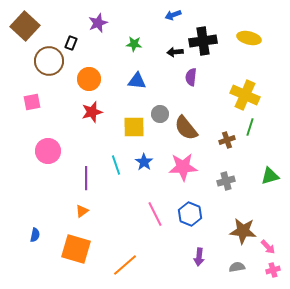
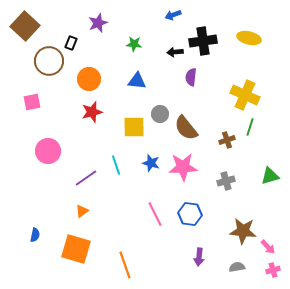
blue star: moved 7 px right, 1 px down; rotated 18 degrees counterclockwise
purple line: rotated 55 degrees clockwise
blue hexagon: rotated 15 degrees counterclockwise
orange line: rotated 68 degrees counterclockwise
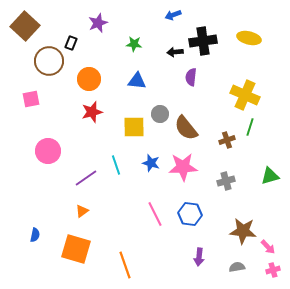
pink square: moved 1 px left, 3 px up
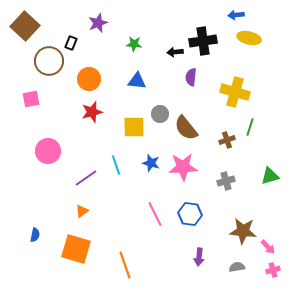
blue arrow: moved 63 px right; rotated 14 degrees clockwise
yellow cross: moved 10 px left, 3 px up; rotated 8 degrees counterclockwise
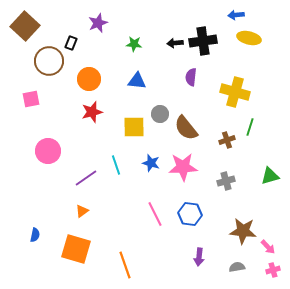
black arrow: moved 9 px up
